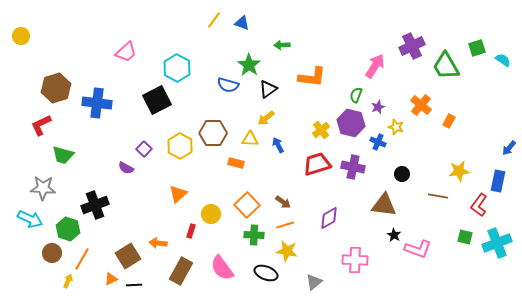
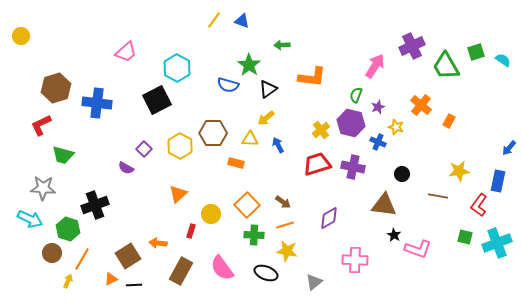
blue triangle at (242, 23): moved 2 px up
green square at (477, 48): moved 1 px left, 4 px down
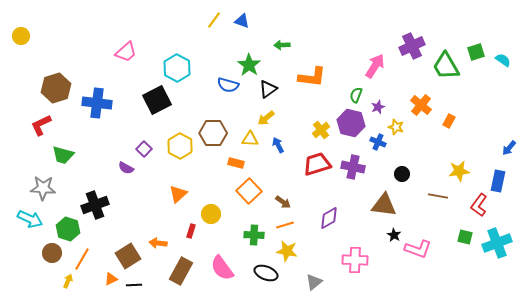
orange square at (247, 205): moved 2 px right, 14 px up
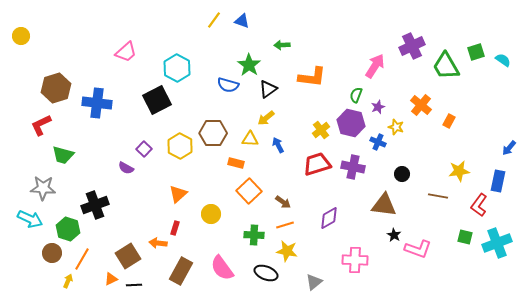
red rectangle at (191, 231): moved 16 px left, 3 px up
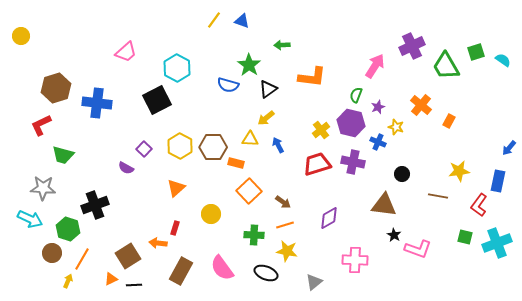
brown hexagon at (213, 133): moved 14 px down
purple cross at (353, 167): moved 5 px up
orange triangle at (178, 194): moved 2 px left, 6 px up
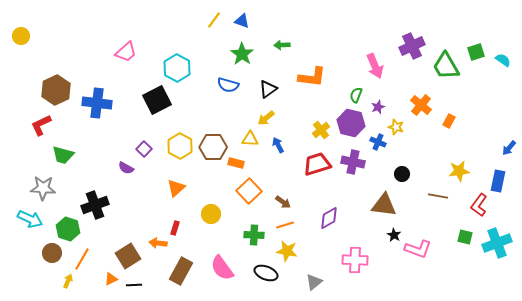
green star at (249, 65): moved 7 px left, 11 px up
pink arrow at (375, 66): rotated 125 degrees clockwise
brown hexagon at (56, 88): moved 2 px down; rotated 8 degrees counterclockwise
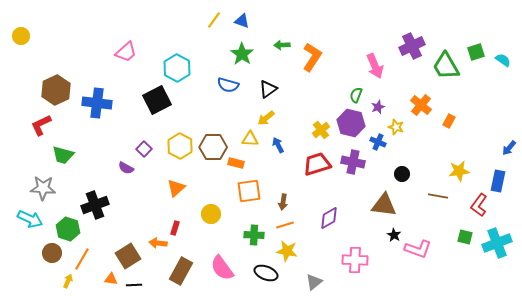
orange L-shape at (312, 77): moved 20 px up; rotated 64 degrees counterclockwise
orange square at (249, 191): rotated 35 degrees clockwise
brown arrow at (283, 202): rotated 63 degrees clockwise
orange triangle at (111, 279): rotated 32 degrees clockwise
